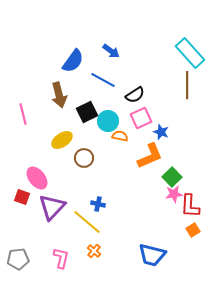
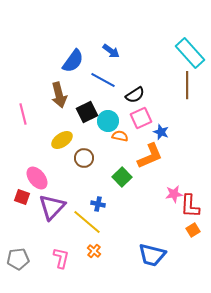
green square: moved 50 px left
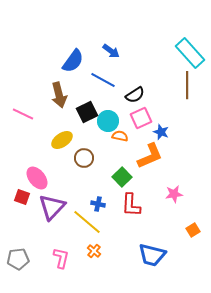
pink line: rotated 50 degrees counterclockwise
red L-shape: moved 59 px left, 1 px up
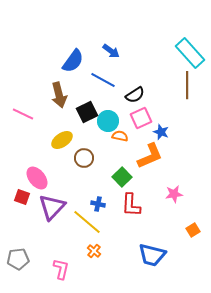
pink L-shape: moved 11 px down
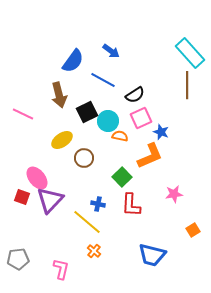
purple triangle: moved 2 px left, 7 px up
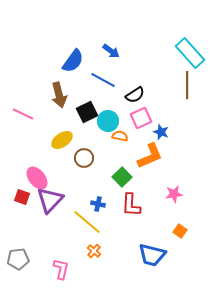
orange square: moved 13 px left, 1 px down; rotated 24 degrees counterclockwise
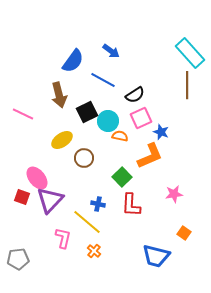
orange square: moved 4 px right, 2 px down
blue trapezoid: moved 4 px right, 1 px down
pink L-shape: moved 2 px right, 31 px up
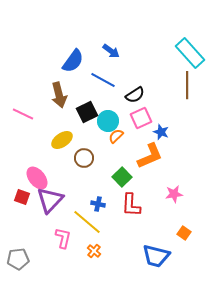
orange semicircle: moved 4 px left; rotated 56 degrees counterclockwise
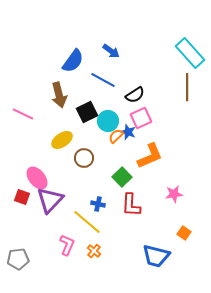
brown line: moved 2 px down
blue star: moved 33 px left
pink L-shape: moved 4 px right, 7 px down; rotated 10 degrees clockwise
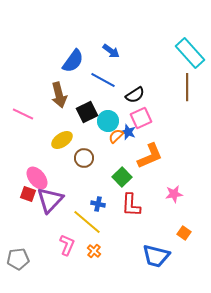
red square: moved 6 px right, 3 px up
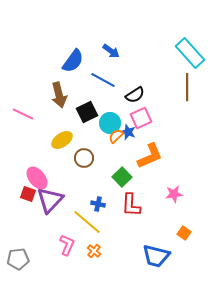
cyan circle: moved 2 px right, 2 px down
